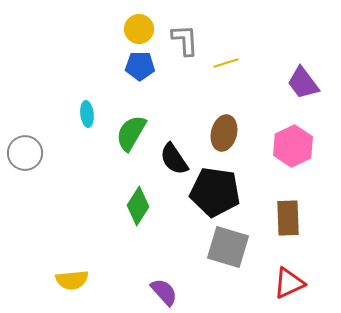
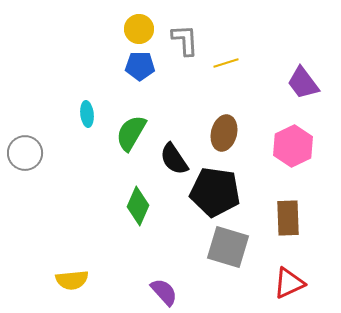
green diamond: rotated 9 degrees counterclockwise
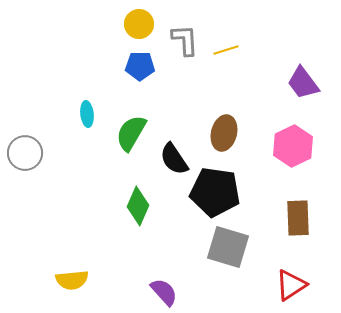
yellow circle: moved 5 px up
yellow line: moved 13 px up
brown rectangle: moved 10 px right
red triangle: moved 2 px right, 2 px down; rotated 8 degrees counterclockwise
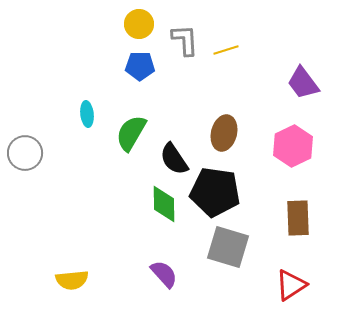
green diamond: moved 26 px right, 2 px up; rotated 24 degrees counterclockwise
purple semicircle: moved 18 px up
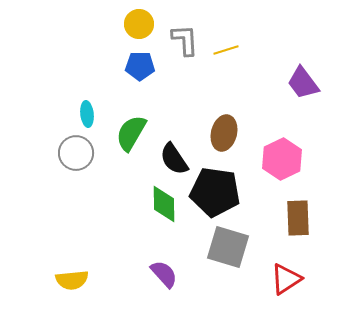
pink hexagon: moved 11 px left, 13 px down
gray circle: moved 51 px right
red triangle: moved 5 px left, 6 px up
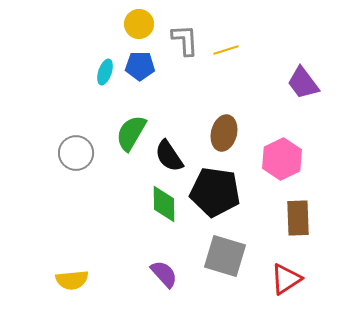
cyan ellipse: moved 18 px right, 42 px up; rotated 25 degrees clockwise
black semicircle: moved 5 px left, 3 px up
gray square: moved 3 px left, 9 px down
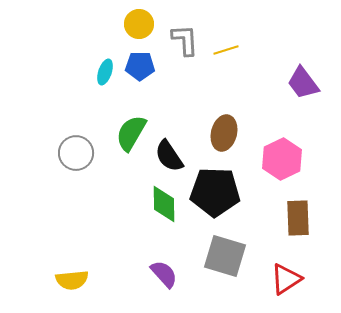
black pentagon: rotated 6 degrees counterclockwise
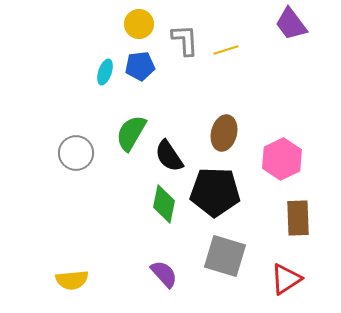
blue pentagon: rotated 8 degrees counterclockwise
purple trapezoid: moved 12 px left, 59 px up
green diamond: rotated 12 degrees clockwise
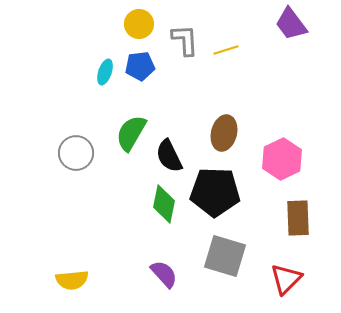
black semicircle: rotated 8 degrees clockwise
red triangle: rotated 12 degrees counterclockwise
